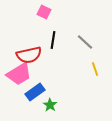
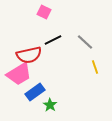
black line: rotated 54 degrees clockwise
yellow line: moved 2 px up
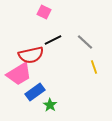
red semicircle: moved 2 px right
yellow line: moved 1 px left
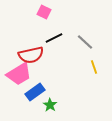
black line: moved 1 px right, 2 px up
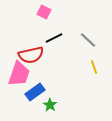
gray line: moved 3 px right, 2 px up
pink trapezoid: rotated 40 degrees counterclockwise
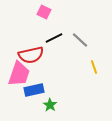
gray line: moved 8 px left
blue rectangle: moved 1 px left, 2 px up; rotated 24 degrees clockwise
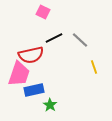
pink square: moved 1 px left
